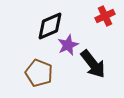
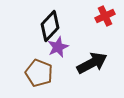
black diamond: rotated 24 degrees counterclockwise
purple star: moved 10 px left, 2 px down
black arrow: moved 1 px left, 1 px up; rotated 80 degrees counterclockwise
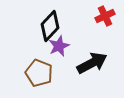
purple star: moved 1 px right, 1 px up
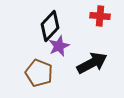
red cross: moved 5 px left; rotated 30 degrees clockwise
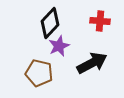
red cross: moved 5 px down
black diamond: moved 3 px up
brown pentagon: rotated 8 degrees counterclockwise
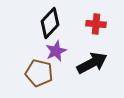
red cross: moved 4 px left, 3 px down
purple star: moved 3 px left, 5 px down
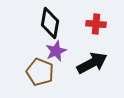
black diamond: rotated 32 degrees counterclockwise
brown pentagon: moved 1 px right, 1 px up; rotated 8 degrees clockwise
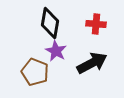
purple star: rotated 20 degrees counterclockwise
brown pentagon: moved 5 px left
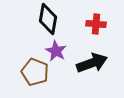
black diamond: moved 2 px left, 4 px up
black arrow: rotated 8 degrees clockwise
